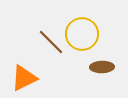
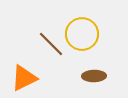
brown line: moved 2 px down
brown ellipse: moved 8 px left, 9 px down
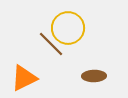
yellow circle: moved 14 px left, 6 px up
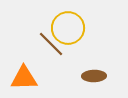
orange triangle: rotated 24 degrees clockwise
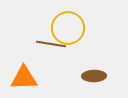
brown line: rotated 36 degrees counterclockwise
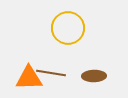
brown line: moved 29 px down
orange triangle: moved 5 px right
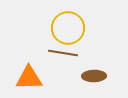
brown line: moved 12 px right, 20 px up
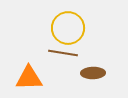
brown ellipse: moved 1 px left, 3 px up
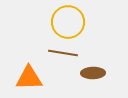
yellow circle: moved 6 px up
